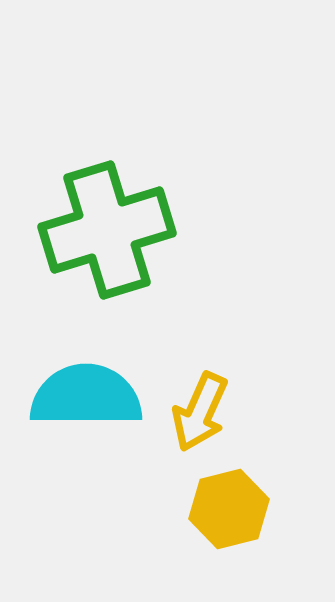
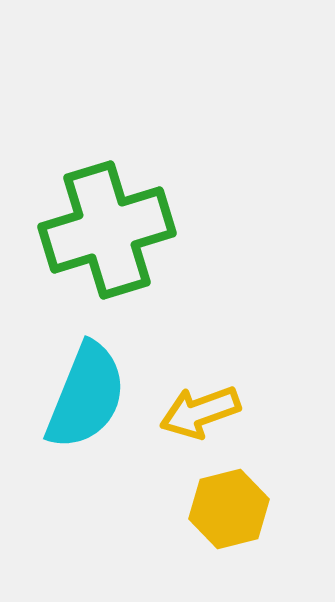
cyan semicircle: rotated 112 degrees clockwise
yellow arrow: rotated 46 degrees clockwise
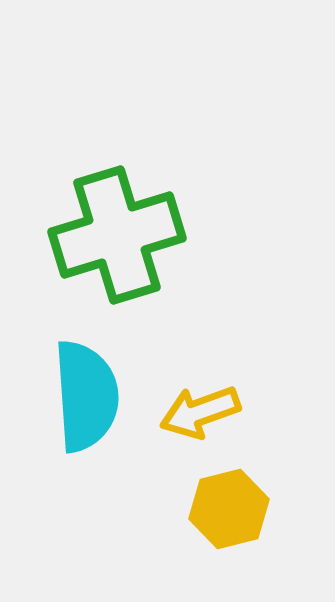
green cross: moved 10 px right, 5 px down
cyan semicircle: rotated 26 degrees counterclockwise
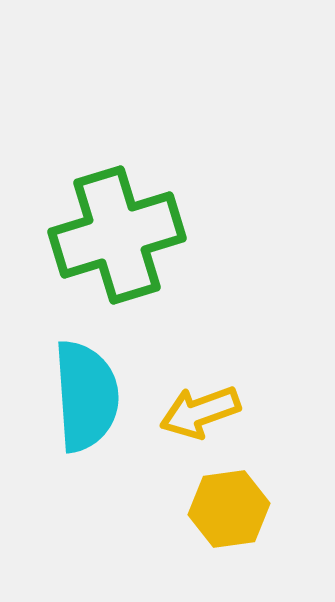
yellow hexagon: rotated 6 degrees clockwise
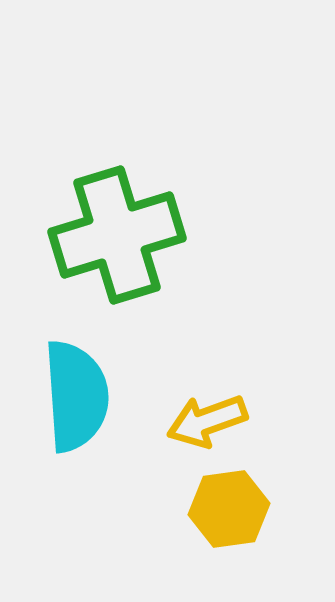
cyan semicircle: moved 10 px left
yellow arrow: moved 7 px right, 9 px down
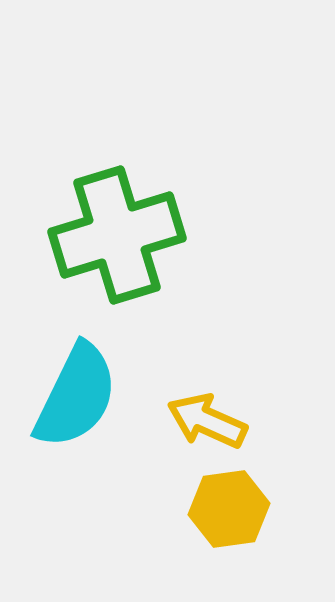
cyan semicircle: rotated 30 degrees clockwise
yellow arrow: rotated 44 degrees clockwise
